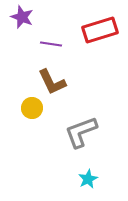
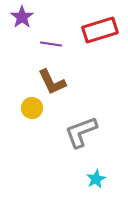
purple star: rotated 15 degrees clockwise
cyan star: moved 8 px right
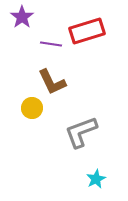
red rectangle: moved 13 px left, 1 px down
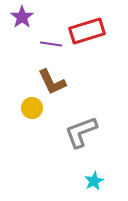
cyan star: moved 2 px left, 2 px down
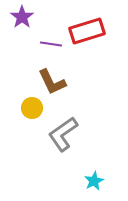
gray L-shape: moved 18 px left, 2 px down; rotated 15 degrees counterclockwise
